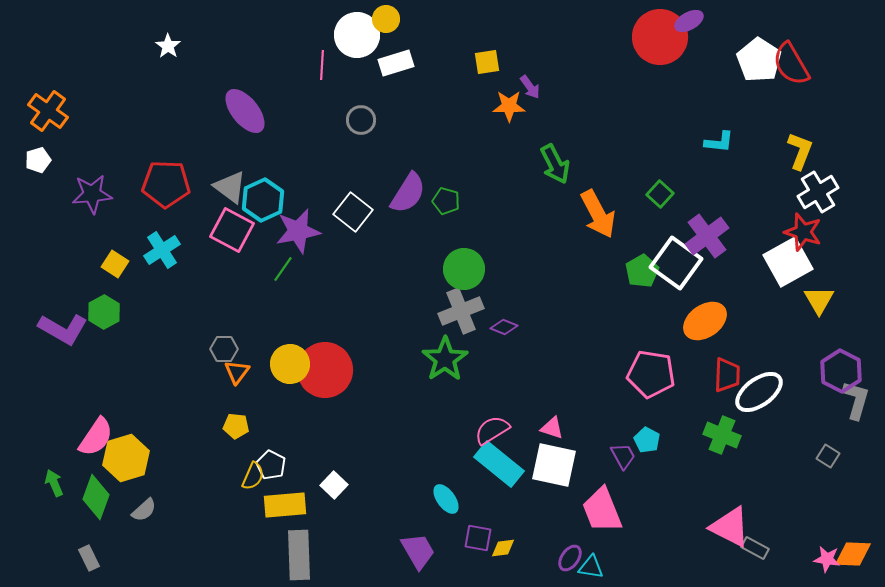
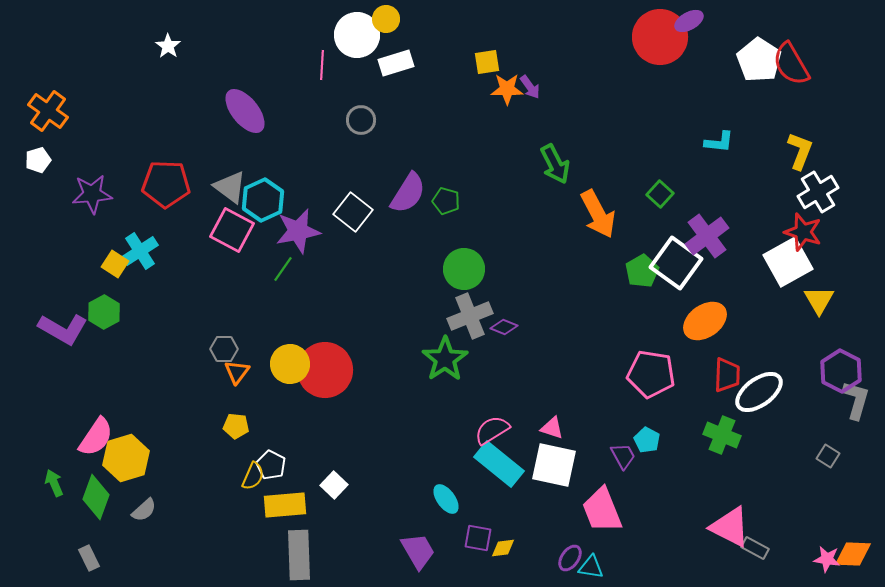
orange star at (509, 106): moved 2 px left, 17 px up
cyan cross at (162, 250): moved 22 px left, 1 px down
gray cross at (461, 311): moved 9 px right, 5 px down
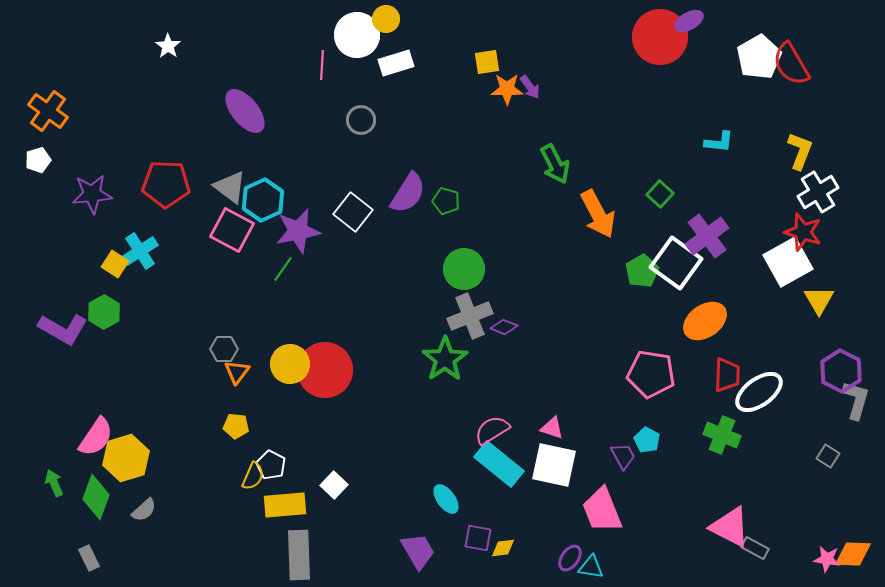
white pentagon at (759, 60): moved 3 px up; rotated 9 degrees clockwise
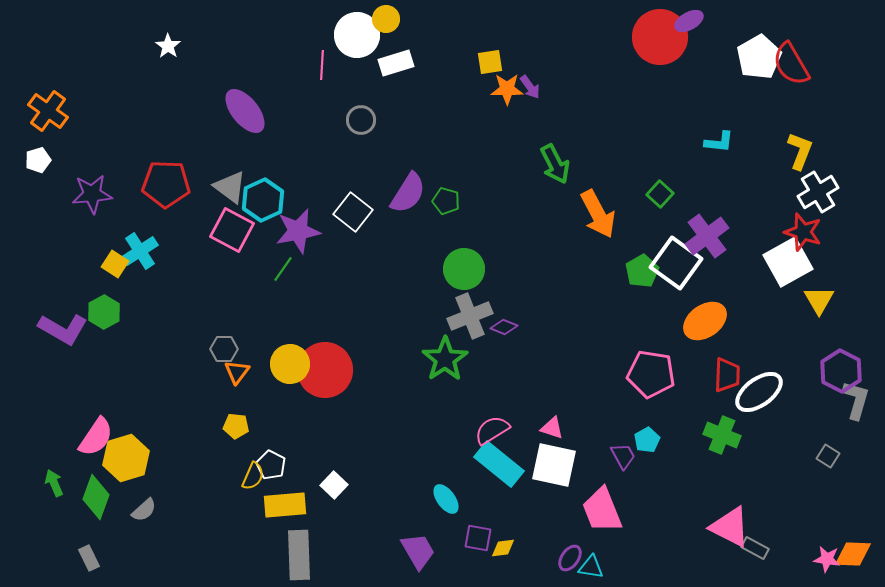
yellow square at (487, 62): moved 3 px right
cyan pentagon at (647, 440): rotated 15 degrees clockwise
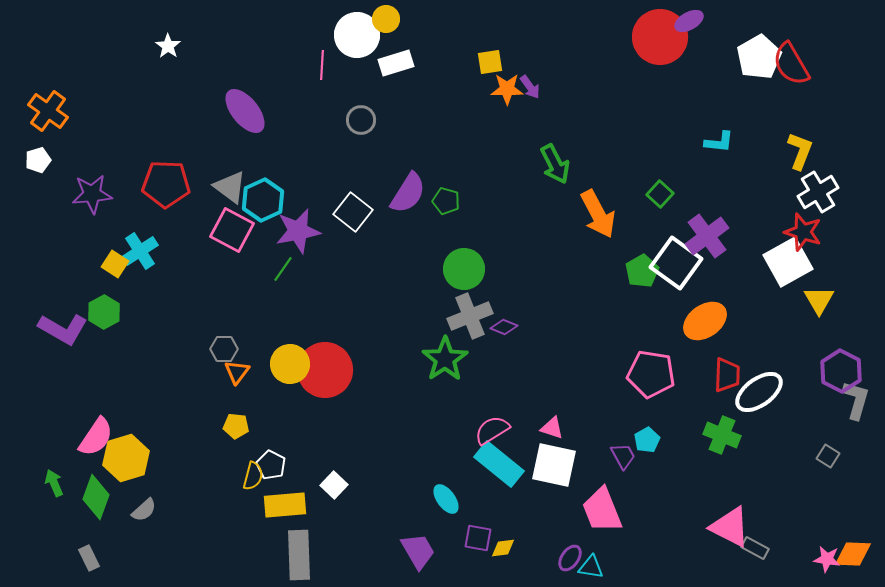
yellow semicircle at (253, 476): rotated 8 degrees counterclockwise
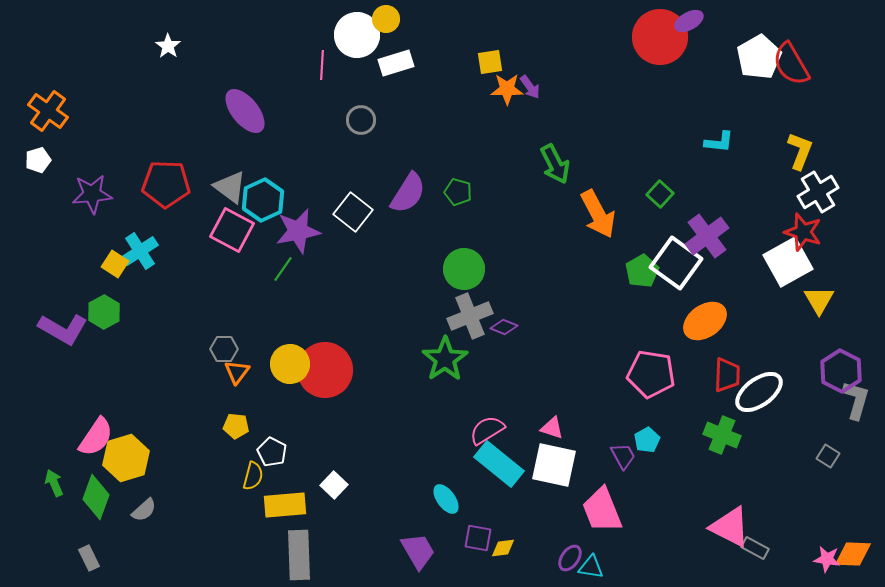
green pentagon at (446, 201): moved 12 px right, 9 px up
pink semicircle at (492, 430): moved 5 px left
white pentagon at (271, 465): moved 1 px right, 13 px up
